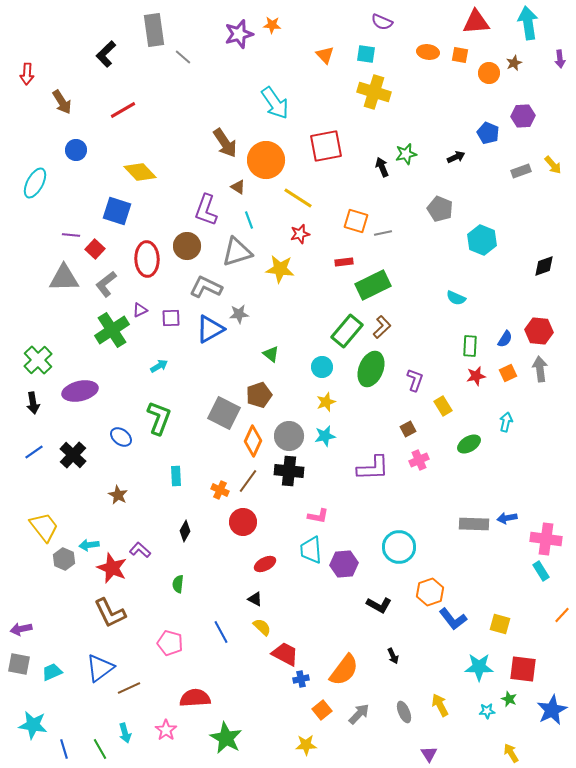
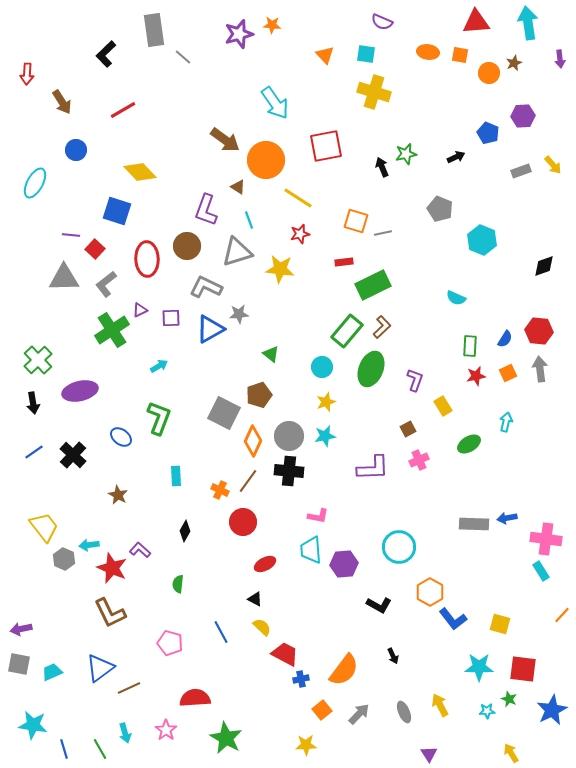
brown arrow at (225, 143): moved 3 px up; rotated 20 degrees counterclockwise
orange hexagon at (430, 592): rotated 12 degrees counterclockwise
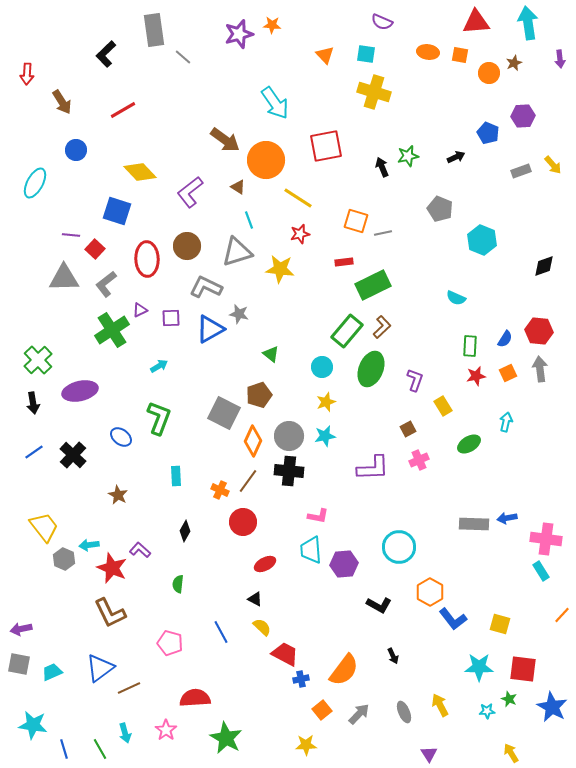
green star at (406, 154): moved 2 px right, 2 px down
purple L-shape at (206, 210): moved 16 px left, 18 px up; rotated 32 degrees clockwise
gray star at (239, 314): rotated 18 degrees clockwise
blue star at (552, 710): moved 3 px up; rotated 16 degrees counterclockwise
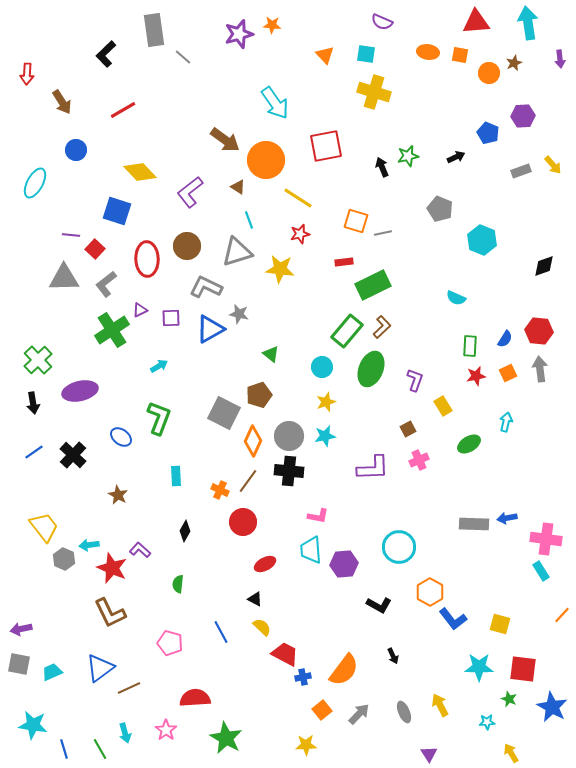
blue cross at (301, 679): moved 2 px right, 2 px up
cyan star at (487, 711): moved 11 px down
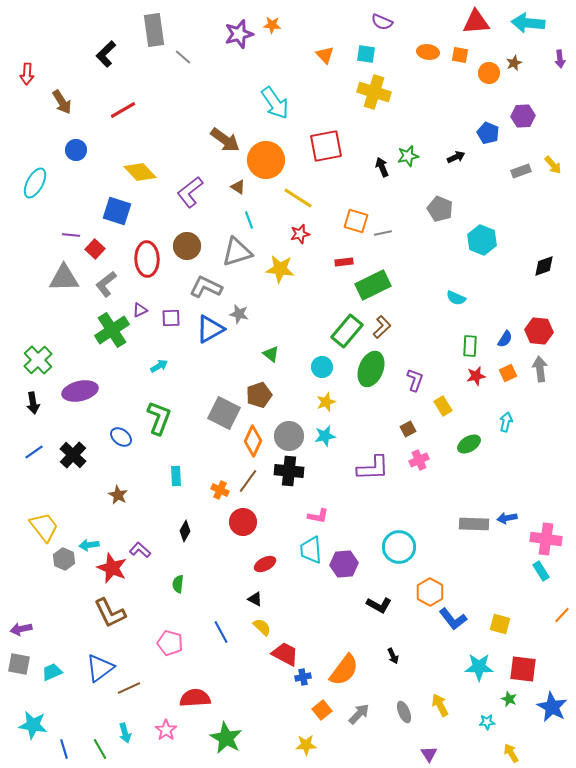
cyan arrow at (528, 23): rotated 76 degrees counterclockwise
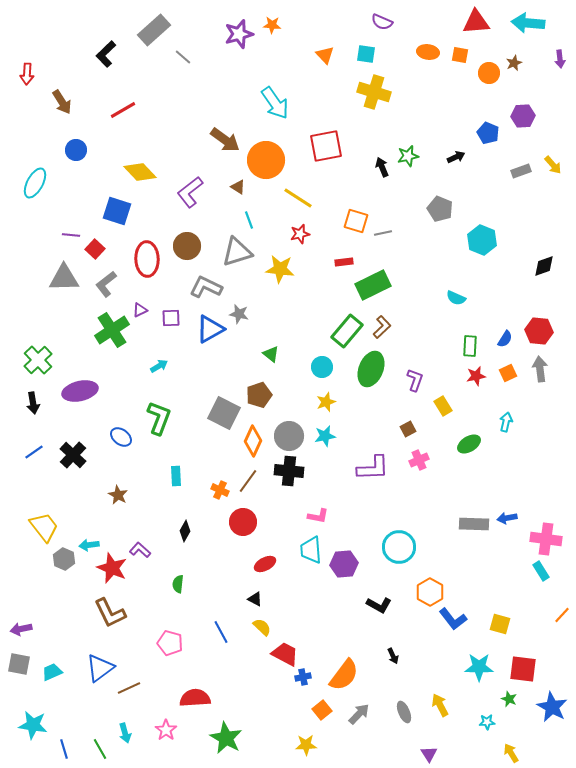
gray rectangle at (154, 30): rotated 56 degrees clockwise
orange semicircle at (344, 670): moved 5 px down
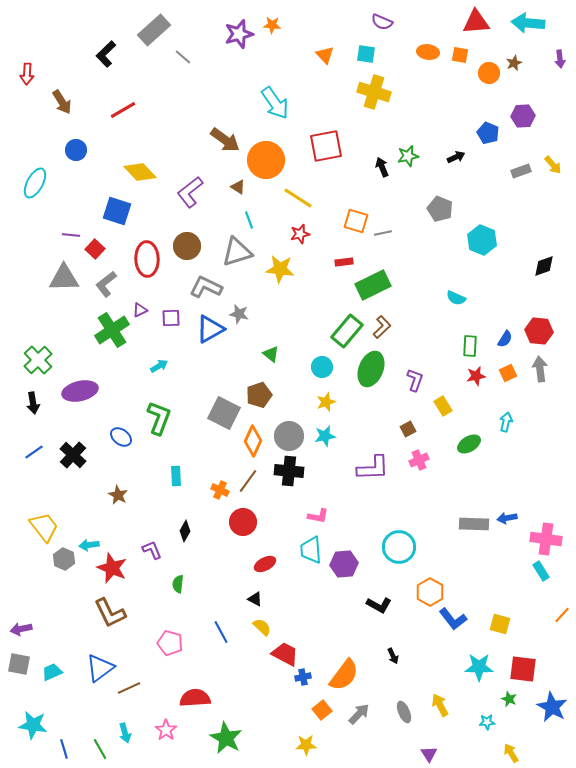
purple L-shape at (140, 550): moved 12 px right; rotated 25 degrees clockwise
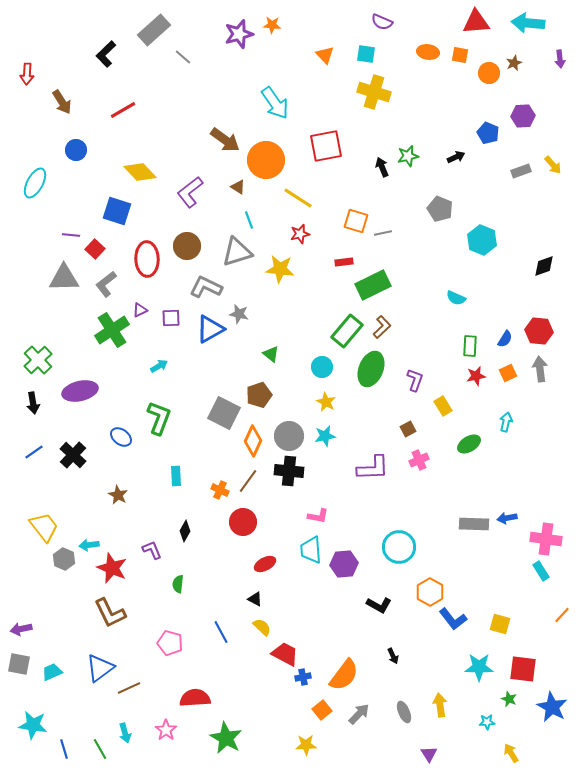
yellow star at (326, 402): rotated 24 degrees counterclockwise
yellow arrow at (440, 705): rotated 20 degrees clockwise
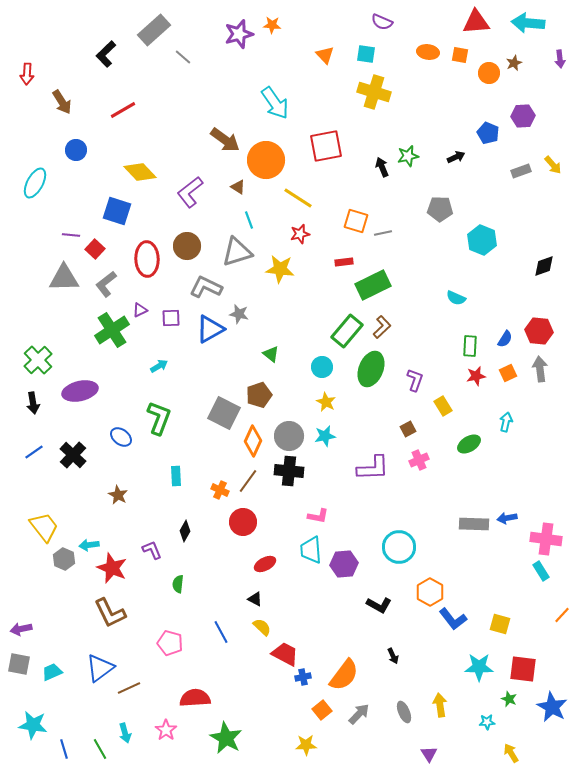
gray pentagon at (440, 209): rotated 20 degrees counterclockwise
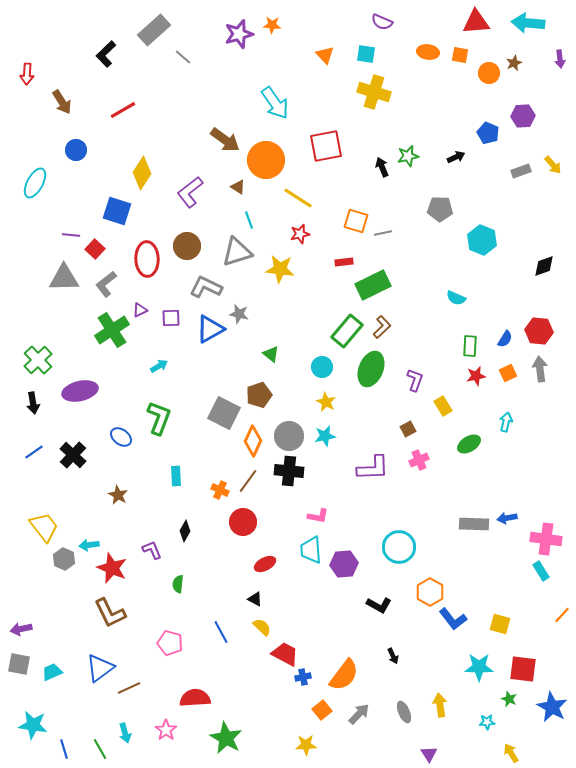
yellow diamond at (140, 172): moved 2 px right, 1 px down; rotated 76 degrees clockwise
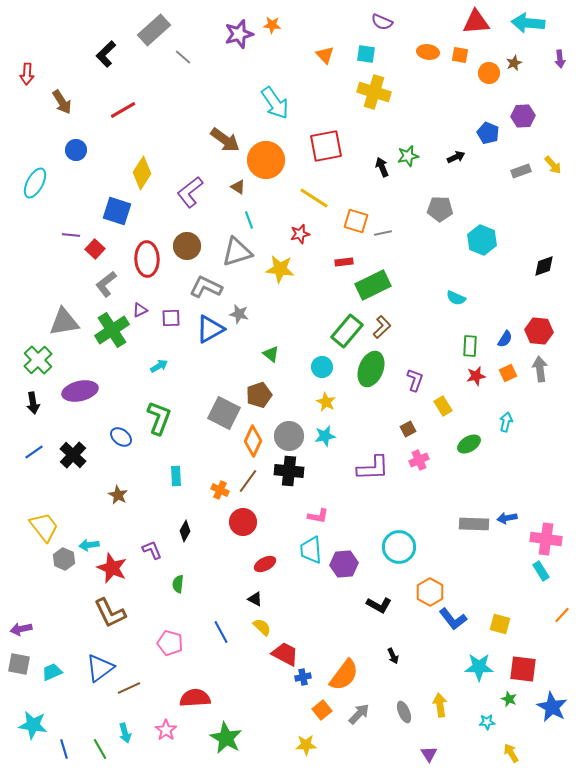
yellow line at (298, 198): moved 16 px right
gray triangle at (64, 278): moved 44 px down; rotated 8 degrees counterclockwise
